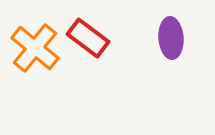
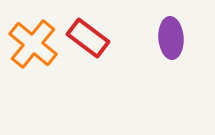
orange cross: moved 2 px left, 4 px up
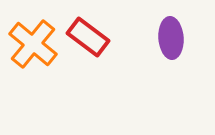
red rectangle: moved 1 px up
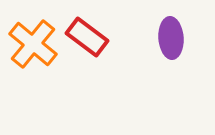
red rectangle: moved 1 px left
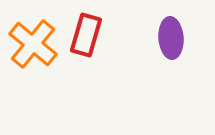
red rectangle: moved 1 px left, 2 px up; rotated 69 degrees clockwise
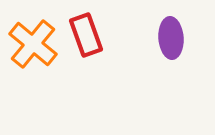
red rectangle: rotated 36 degrees counterclockwise
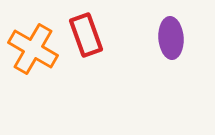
orange cross: moved 5 px down; rotated 9 degrees counterclockwise
